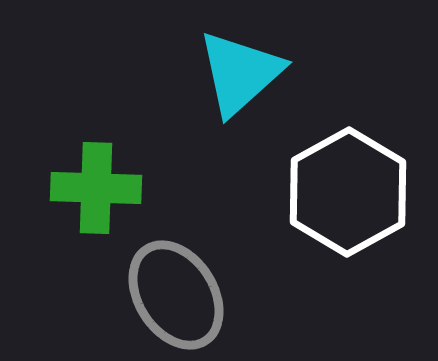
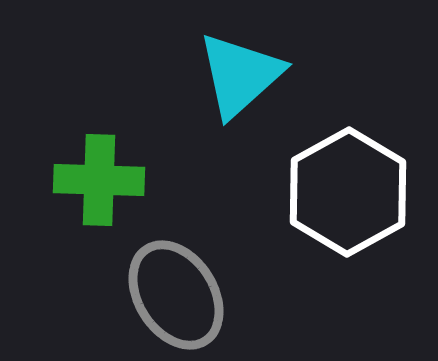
cyan triangle: moved 2 px down
green cross: moved 3 px right, 8 px up
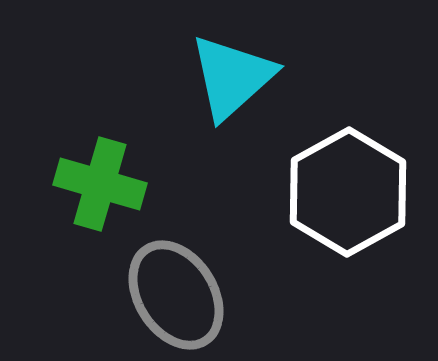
cyan triangle: moved 8 px left, 2 px down
green cross: moved 1 px right, 4 px down; rotated 14 degrees clockwise
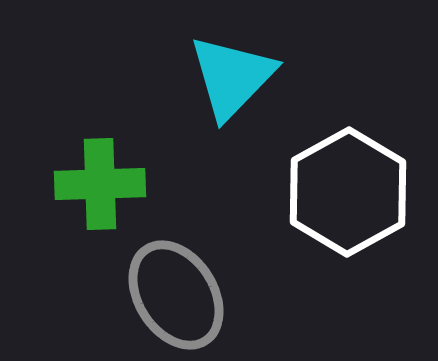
cyan triangle: rotated 4 degrees counterclockwise
green cross: rotated 18 degrees counterclockwise
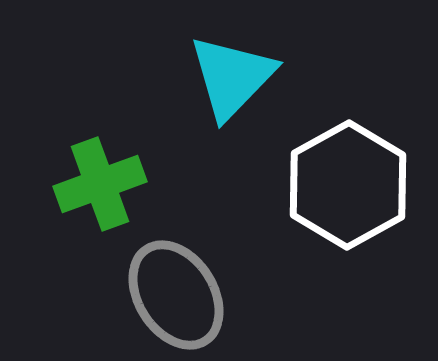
green cross: rotated 18 degrees counterclockwise
white hexagon: moved 7 px up
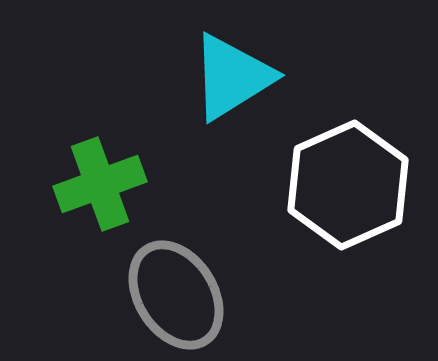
cyan triangle: rotated 14 degrees clockwise
white hexagon: rotated 5 degrees clockwise
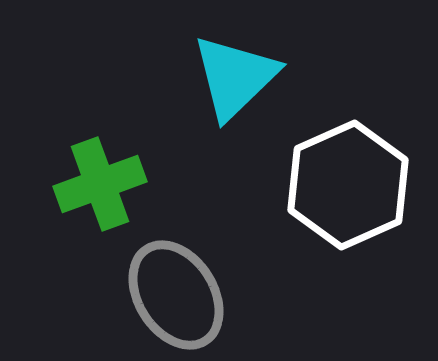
cyan triangle: moved 3 px right; rotated 12 degrees counterclockwise
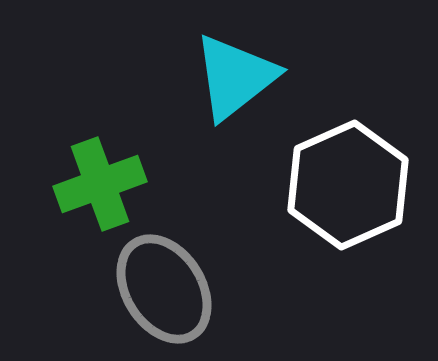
cyan triangle: rotated 6 degrees clockwise
gray ellipse: moved 12 px left, 6 px up
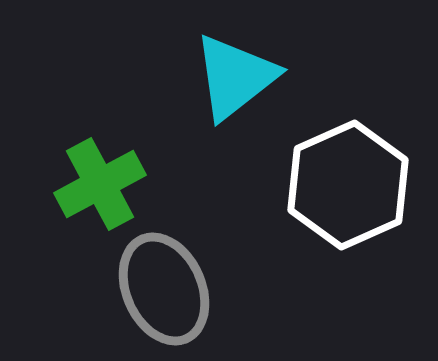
green cross: rotated 8 degrees counterclockwise
gray ellipse: rotated 8 degrees clockwise
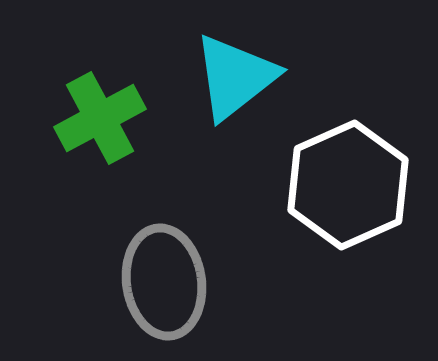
green cross: moved 66 px up
gray ellipse: moved 7 px up; rotated 16 degrees clockwise
